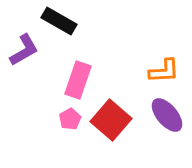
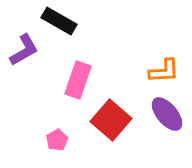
purple ellipse: moved 1 px up
pink pentagon: moved 13 px left, 21 px down
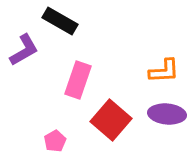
black rectangle: moved 1 px right
purple ellipse: rotated 45 degrees counterclockwise
pink pentagon: moved 2 px left, 1 px down
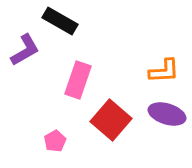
purple L-shape: moved 1 px right
purple ellipse: rotated 12 degrees clockwise
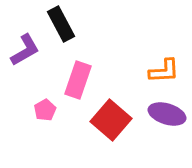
black rectangle: moved 1 px right, 3 px down; rotated 32 degrees clockwise
pink pentagon: moved 10 px left, 31 px up
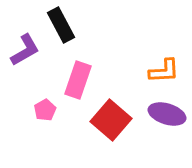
black rectangle: moved 1 px down
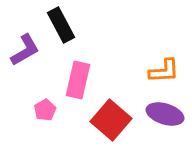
pink rectangle: rotated 6 degrees counterclockwise
purple ellipse: moved 2 px left
